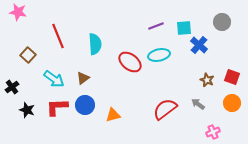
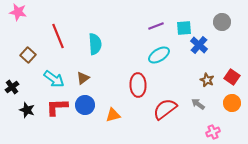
cyan ellipse: rotated 20 degrees counterclockwise
red ellipse: moved 8 px right, 23 px down; rotated 50 degrees clockwise
red square: rotated 14 degrees clockwise
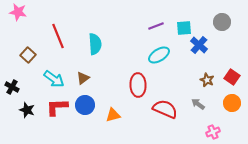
black cross: rotated 24 degrees counterclockwise
red semicircle: rotated 60 degrees clockwise
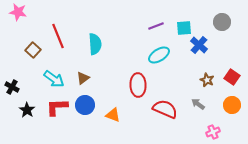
brown square: moved 5 px right, 5 px up
orange circle: moved 2 px down
black star: rotated 14 degrees clockwise
orange triangle: rotated 35 degrees clockwise
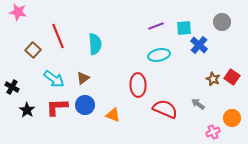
cyan ellipse: rotated 20 degrees clockwise
brown star: moved 6 px right, 1 px up
orange circle: moved 13 px down
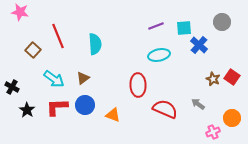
pink star: moved 2 px right
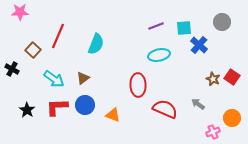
pink star: rotated 12 degrees counterclockwise
red line: rotated 45 degrees clockwise
cyan semicircle: moved 1 px right; rotated 25 degrees clockwise
black cross: moved 18 px up
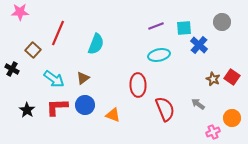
red line: moved 3 px up
red semicircle: rotated 45 degrees clockwise
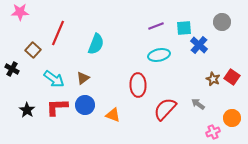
red semicircle: rotated 115 degrees counterclockwise
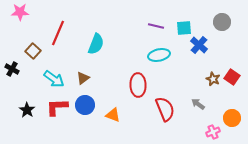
purple line: rotated 35 degrees clockwise
brown square: moved 1 px down
red semicircle: rotated 115 degrees clockwise
